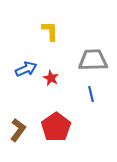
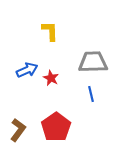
gray trapezoid: moved 2 px down
blue arrow: moved 1 px right, 1 px down
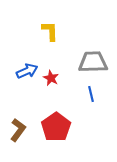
blue arrow: moved 1 px down
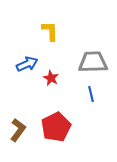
blue arrow: moved 7 px up
red pentagon: rotated 8 degrees clockwise
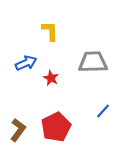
blue arrow: moved 1 px left, 1 px up
blue line: moved 12 px right, 17 px down; rotated 56 degrees clockwise
